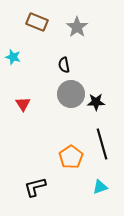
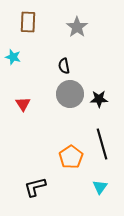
brown rectangle: moved 9 px left; rotated 70 degrees clockwise
black semicircle: moved 1 px down
gray circle: moved 1 px left
black star: moved 3 px right, 3 px up
cyan triangle: rotated 35 degrees counterclockwise
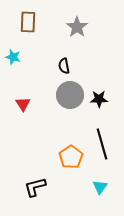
gray circle: moved 1 px down
